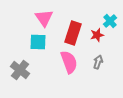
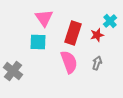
gray arrow: moved 1 px left, 1 px down
gray cross: moved 7 px left, 1 px down
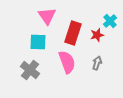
pink triangle: moved 3 px right, 2 px up
pink semicircle: moved 2 px left
gray cross: moved 17 px right, 1 px up
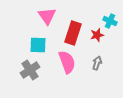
cyan cross: rotated 24 degrees counterclockwise
cyan square: moved 3 px down
gray cross: rotated 18 degrees clockwise
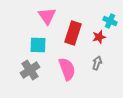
red star: moved 2 px right, 2 px down
pink semicircle: moved 7 px down
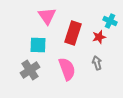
gray arrow: rotated 32 degrees counterclockwise
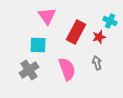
red rectangle: moved 3 px right, 1 px up; rotated 10 degrees clockwise
gray cross: moved 1 px left
